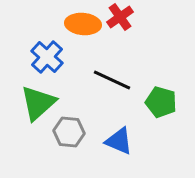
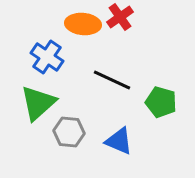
blue cross: rotated 8 degrees counterclockwise
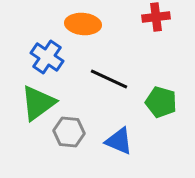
red cross: moved 36 px right; rotated 28 degrees clockwise
black line: moved 3 px left, 1 px up
green triangle: rotated 6 degrees clockwise
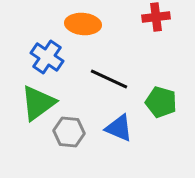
blue triangle: moved 13 px up
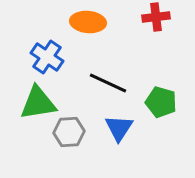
orange ellipse: moved 5 px right, 2 px up
black line: moved 1 px left, 4 px down
green triangle: rotated 27 degrees clockwise
blue triangle: rotated 40 degrees clockwise
gray hexagon: rotated 8 degrees counterclockwise
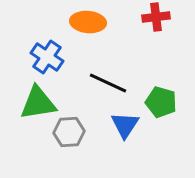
blue triangle: moved 6 px right, 3 px up
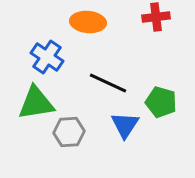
green triangle: moved 2 px left
